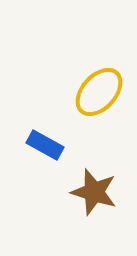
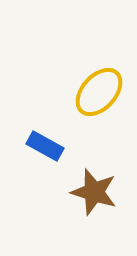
blue rectangle: moved 1 px down
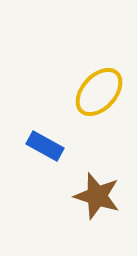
brown star: moved 3 px right, 4 px down
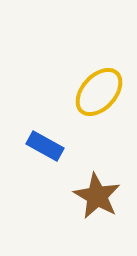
brown star: rotated 12 degrees clockwise
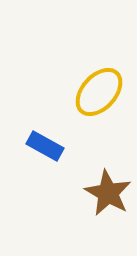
brown star: moved 11 px right, 3 px up
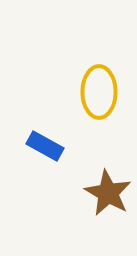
yellow ellipse: rotated 42 degrees counterclockwise
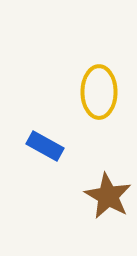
brown star: moved 3 px down
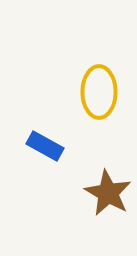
brown star: moved 3 px up
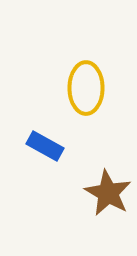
yellow ellipse: moved 13 px left, 4 px up
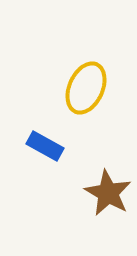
yellow ellipse: rotated 24 degrees clockwise
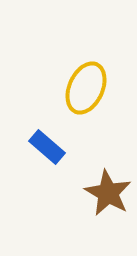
blue rectangle: moved 2 px right, 1 px down; rotated 12 degrees clockwise
